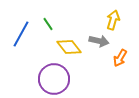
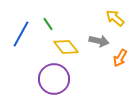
yellow arrow: moved 2 px right, 2 px up; rotated 66 degrees counterclockwise
yellow diamond: moved 3 px left
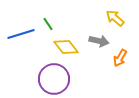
blue line: rotated 44 degrees clockwise
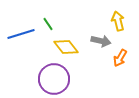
yellow arrow: moved 3 px right, 3 px down; rotated 36 degrees clockwise
gray arrow: moved 2 px right
